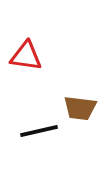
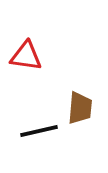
brown trapezoid: rotated 92 degrees counterclockwise
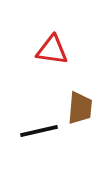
red triangle: moved 26 px right, 6 px up
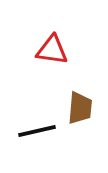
black line: moved 2 px left
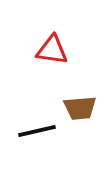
brown trapezoid: rotated 80 degrees clockwise
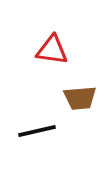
brown trapezoid: moved 10 px up
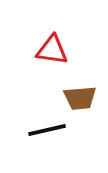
black line: moved 10 px right, 1 px up
